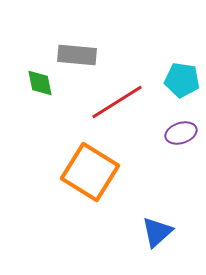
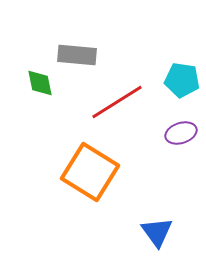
blue triangle: rotated 24 degrees counterclockwise
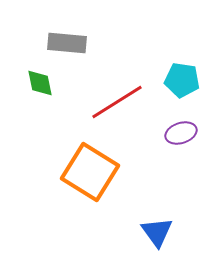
gray rectangle: moved 10 px left, 12 px up
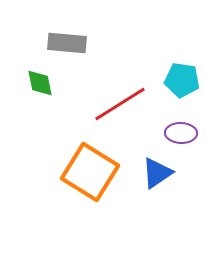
red line: moved 3 px right, 2 px down
purple ellipse: rotated 20 degrees clockwise
blue triangle: moved 59 px up; rotated 32 degrees clockwise
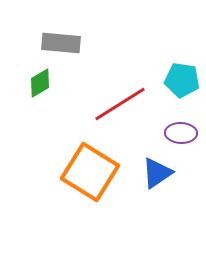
gray rectangle: moved 6 px left
green diamond: rotated 72 degrees clockwise
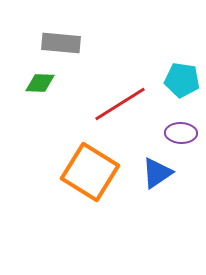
green diamond: rotated 32 degrees clockwise
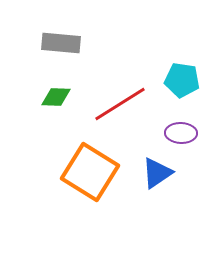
green diamond: moved 16 px right, 14 px down
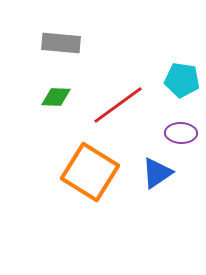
red line: moved 2 px left, 1 px down; rotated 4 degrees counterclockwise
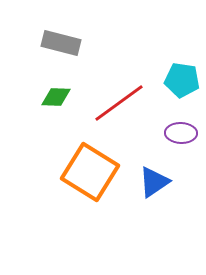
gray rectangle: rotated 9 degrees clockwise
red line: moved 1 px right, 2 px up
blue triangle: moved 3 px left, 9 px down
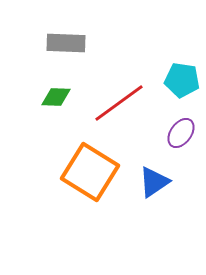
gray rectangle: moved 5 px right; rotated 12 degrees counterclockwise
purple ellipse: rotated 56 degrees counterclockwise
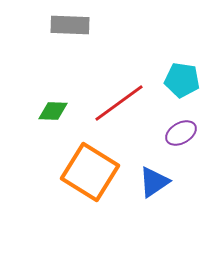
gray rectangle: moved 4 px right, 18 px up
green diamond: moved 3 px left, 14 px down
purple ellipse: rotated 24 degrees clockwise
